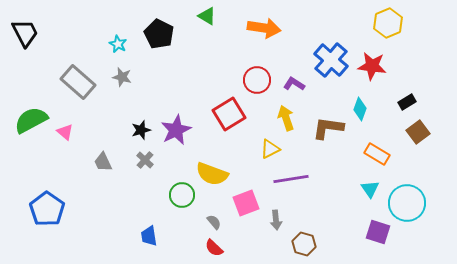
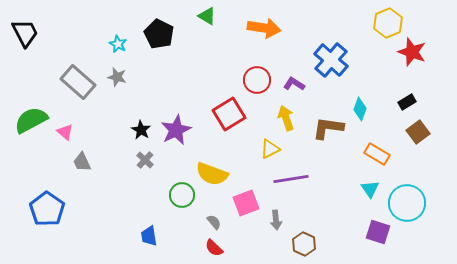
red star: moved 40 px right, 14 px up; rotated 12 degrees clockwise
gray star: moved 5 px left
black star: rotated 24 degrees counterclockwise
gray trapezoid: moved 21 px left
brown hexagon: rotated 10 degrees clockwise
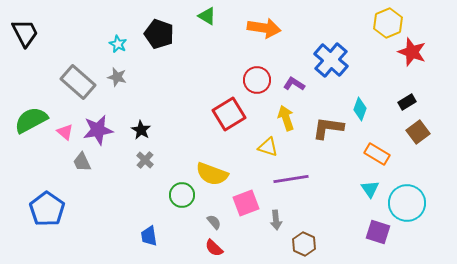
black pentagon: rotated 8 degrees counterclockwise
purple star: moved 78 px left; rotated 16 degrees clockwise
yellow triangle: moved 2 px left, 2 px up; rotated 45 degrees clockwise
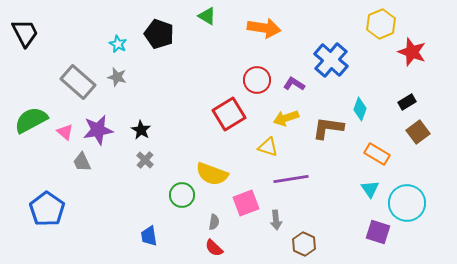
yellow hexagon: moved 7 px left, 1 px down
yellow arrow: rotated 90 degrees counterclockwise
gray semicircle: rotated 49 degrees clockwise
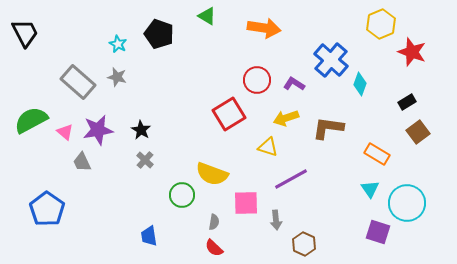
cyan diamond: moved 25 px up
purple line: rotated 20 degrees counterclockwise
pink square: rotated 20 degrees clockwise
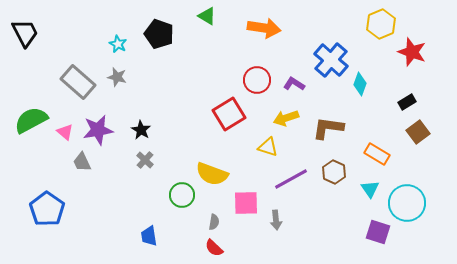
brown hexagon: moved 30 px right, 72 px up
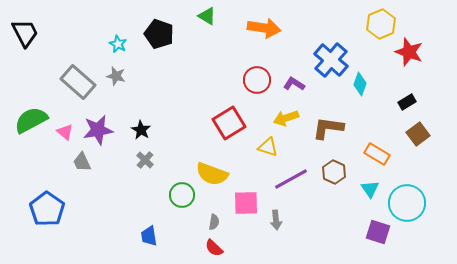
red star: moved 3 px left
gray star: moved 1 px left, 1 px up
red square: moved 9 px down
brown square: moved 2 px down
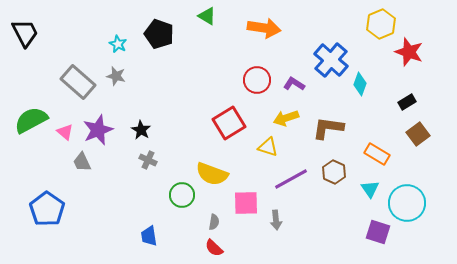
purple star: rotated 12 degrees counterclockwise
gray cross: moved 3 px right; rotated 18 degrees counterclockwise
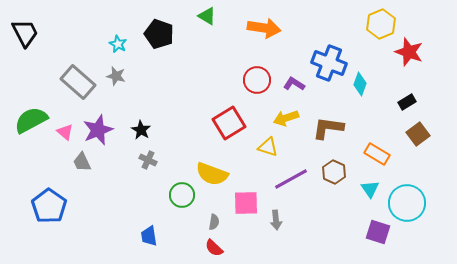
blue cross: moved 2 px left, 3 px down; rotated 20 degrees counterclockwise
blue pentagon: moved 2 px right, 3 px up
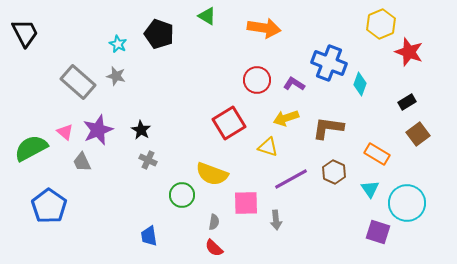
green semicircle: moved 28 px down
